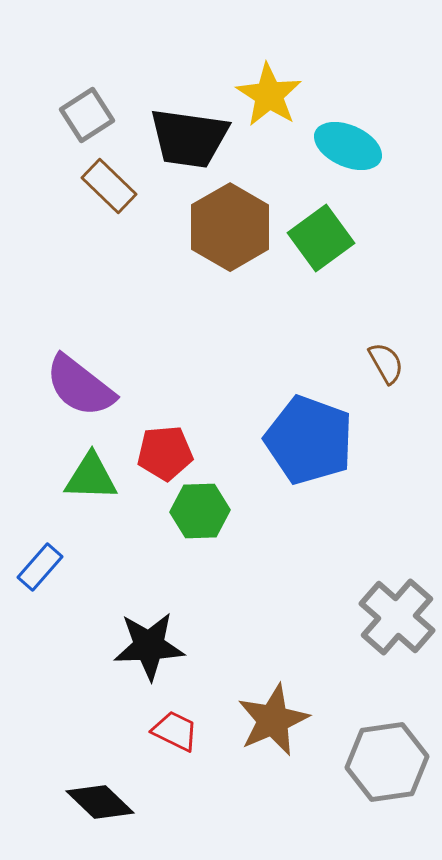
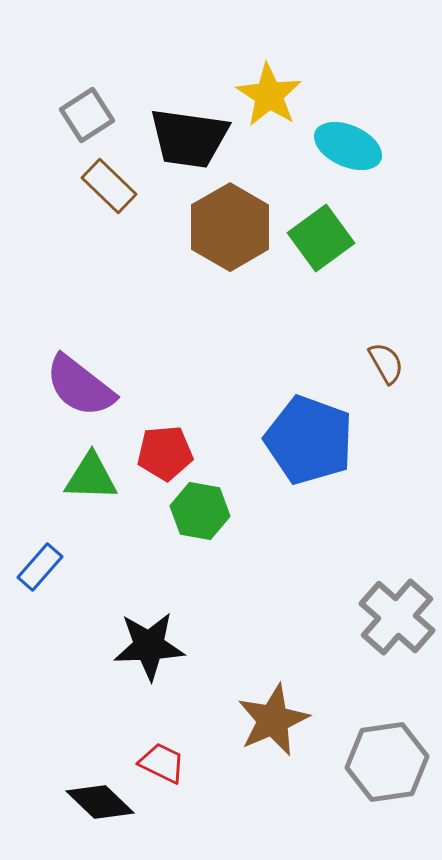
green hexagon: rotated 12 degrees clockwise
red trapezoid: moved 13 px left, 32 px down
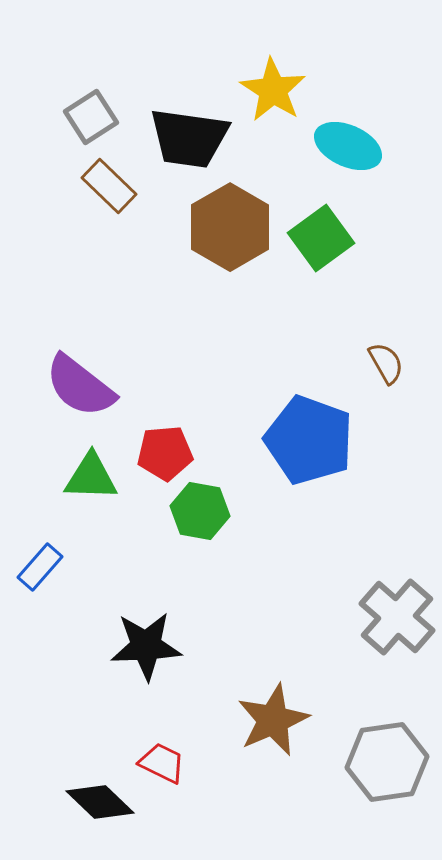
yellow star: moved 4 px right, 5 px up
gray square: moved 4 px right, 2 px down
black star: moved 3 px left
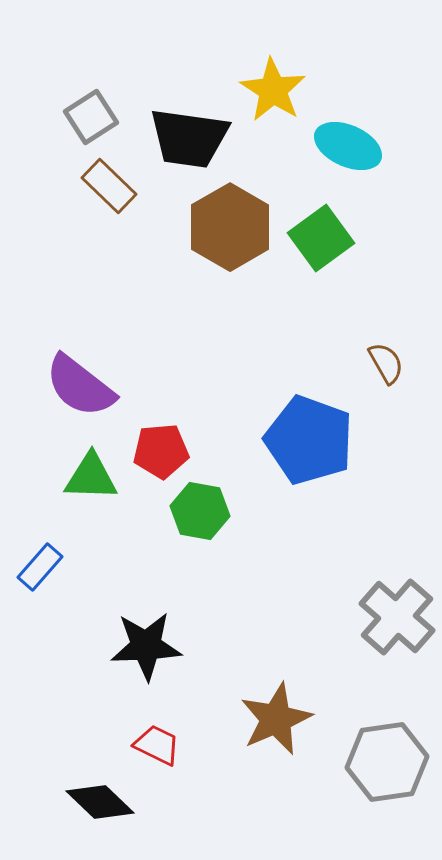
red pentagon: moved 4 px left, 2 px up
brown star: moved 3 px right, 1 px up
red trapezoid: moved 5 px left, 18 px up
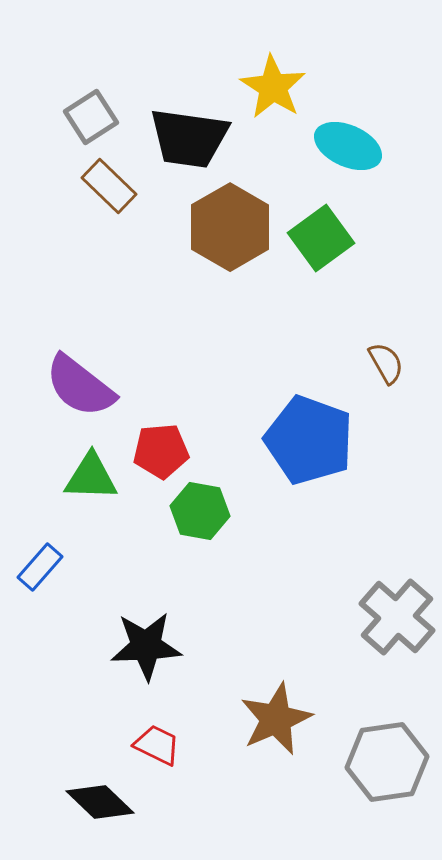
yellow star: moved 3 px up
